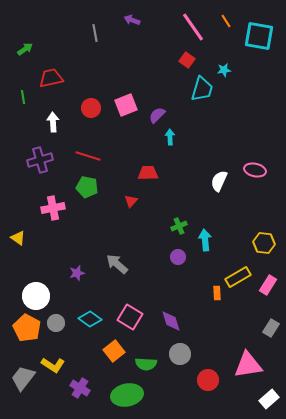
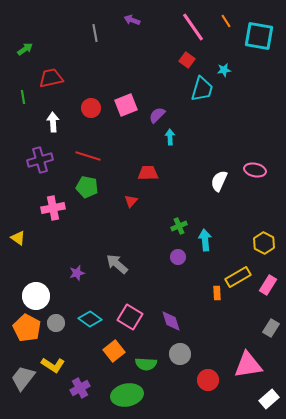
yellow hexagon at (264, 243): rotated 20 degrees clockwise
purple cross at (80, 388): rotated 30 degrees clockwise
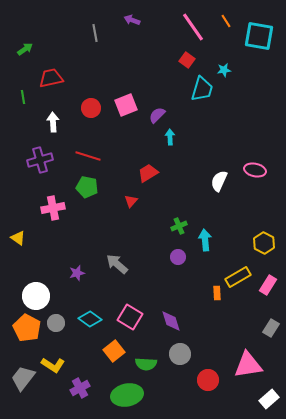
red trapezoid at (148, 173): rotated 30 degrees counterclockwise
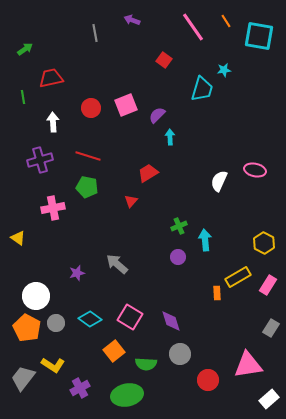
red square at (187, 60): moved 23 px left
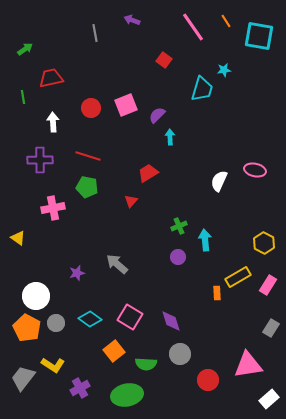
purple cross at (40, 160): rotated 15 degrees clockwise
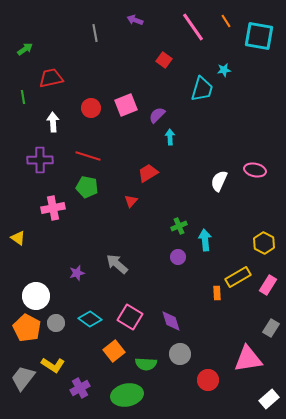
purple arrow at (132, 20): moved 3 px right
pink triangle at (248, 365): moved 6 px up
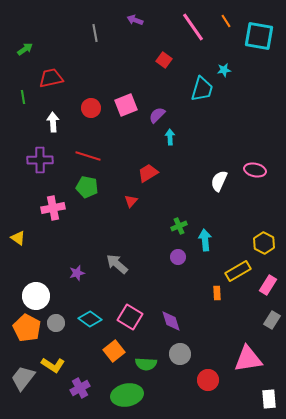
yellow rectangle at (238, 277): moved 6 px up
gray rectangle at (271, 328): moved 1 px right, 8 px up
white rectangle at (269, 399): rotated 54 degrees counterclockwise
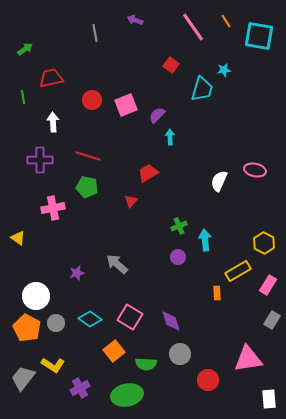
red square at (164, 60): moved 7 px right, 5 px down
red circle at (91, 108): moved 1 px right, 8 px up
